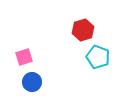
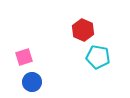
red hexagon: rotated 20 degrees counterclockwise
cyan pentagon: rotated 10 degrees counterclockwise
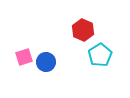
cyan pentagon: moved 2 px right, 2 px up; rotated 30 degrees clockwise
blue circle: moved 14 px right, 20 px up
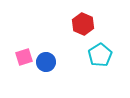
red hexagon: moved 6 px up
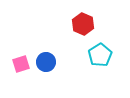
pink square: moved 3 px left, 7 px down
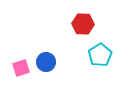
red hexagon: rotated 20 degrees counterclockwise
pink square: moved 4 px down
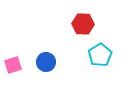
pink square: moved 8 px left, 3 px up
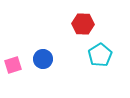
blue circle: moved 3 px left, 3 px up
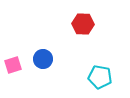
cyan pentagon: moved 22 px down; rotated 30 degrees counterclockwise
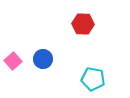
pink square: moved 4 px up; rotated 24 degrees counterclockwise
cyan pentagon: moved 7 px left, 2 px down
